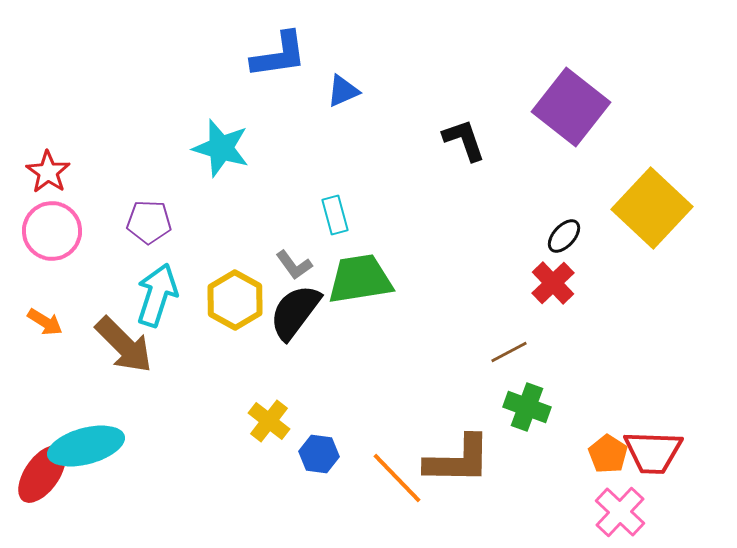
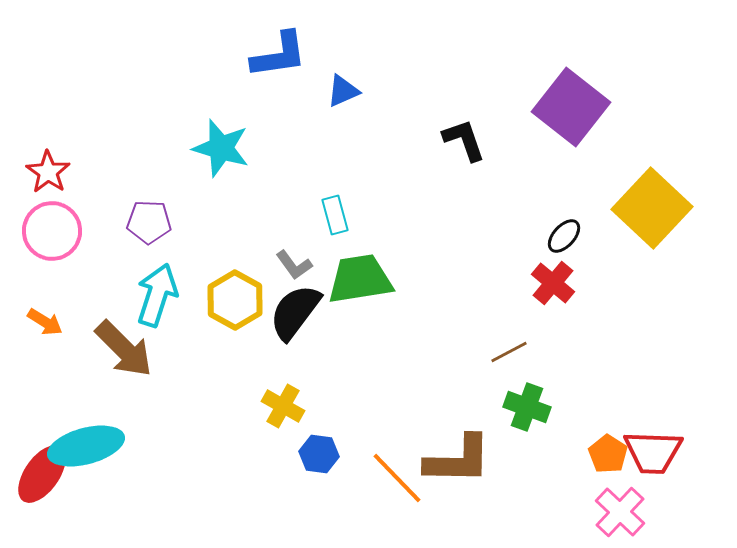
red cross: rotated 6 degrees counterclockwise
brown arrow: moved 4 px down
yellow cross: moved 14 px right, 15 px up; rotated 9 degrees counterclockwise
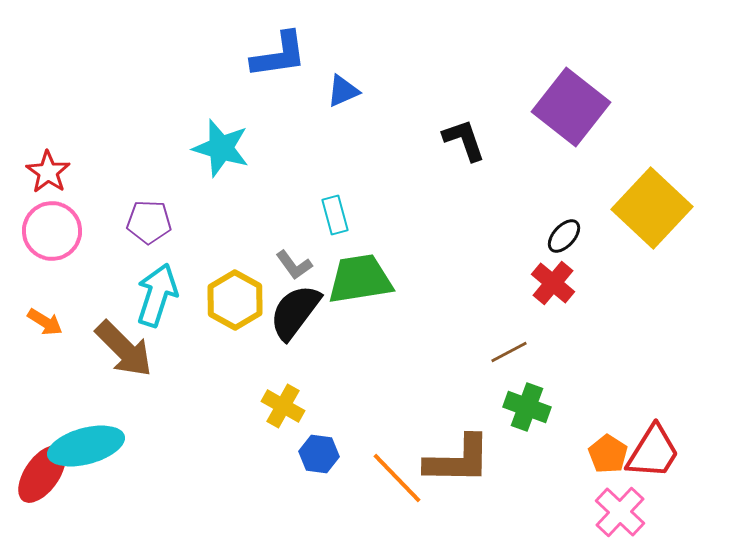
red trapezoid: rotated 60 degrees counterclockwise
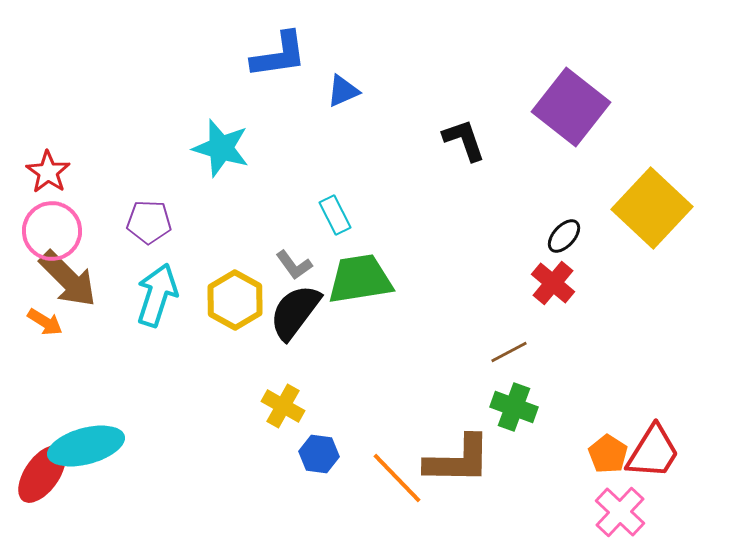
cyan rectangle: rotated 12 degrees counterclockwise
brown arrow: moved 56 px left, 70 px up
green cross: moved 13 px left
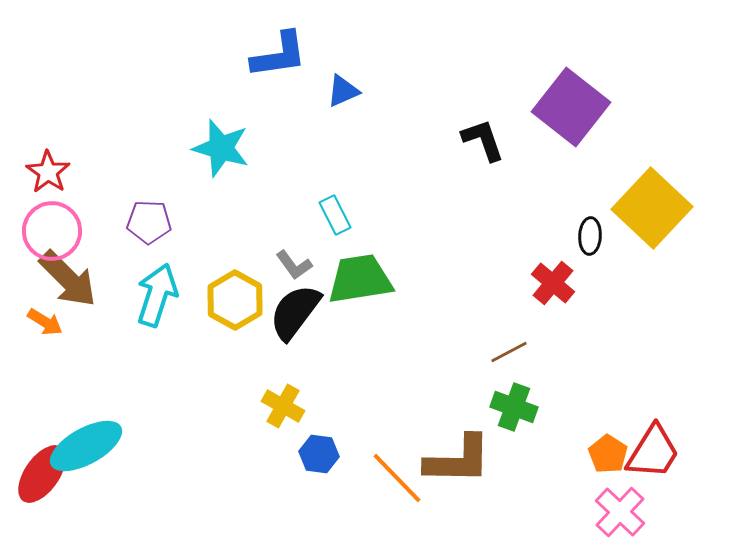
black L-shape: moved 19 px right
black ellipse: moved 26 px right; rotated 39 degrees counterclockwise
cyan ellipse: rotated 14 degrees counterclockwise
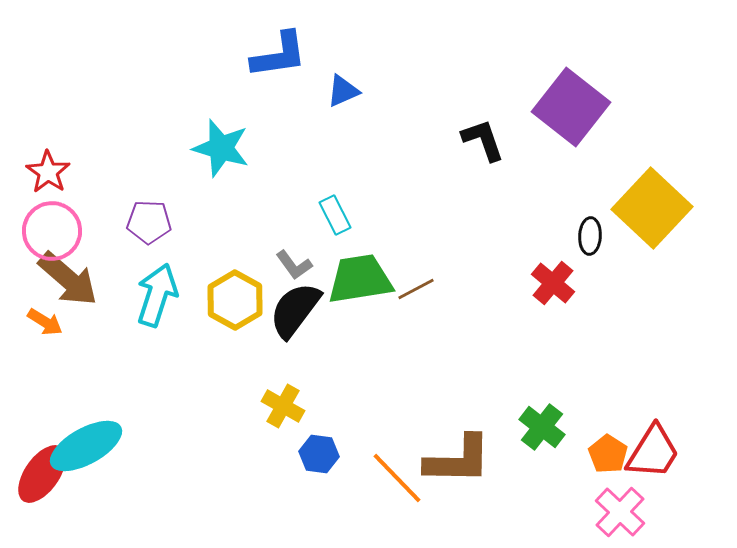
brown arrow: rotated 4 degrees counterclockwise
black semicircle: moved 2 px up
brown line: moved 93 px left, 63 px up
green cross: moved 28 px right, 20 px down; rotated 18 degrees clockwise
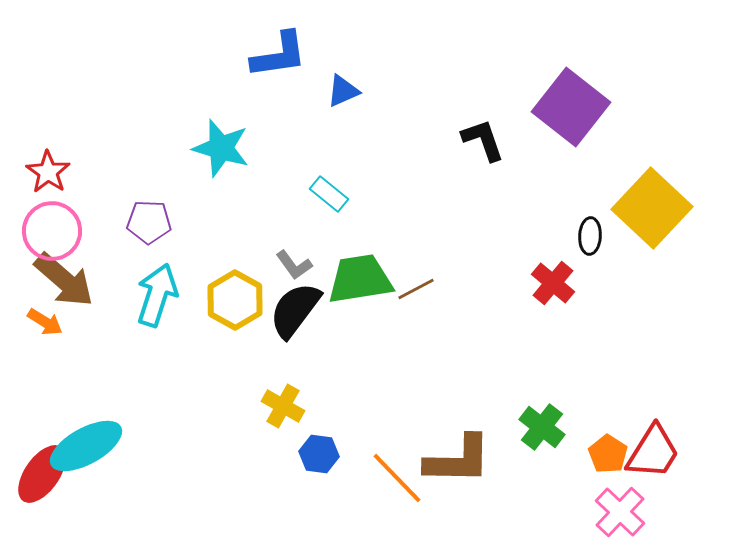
cyan rectangle: moved 6 px left, 21 px up; rotated 24 degrees counterclockwise
brown arrow: moved 4 px left, 1 px down
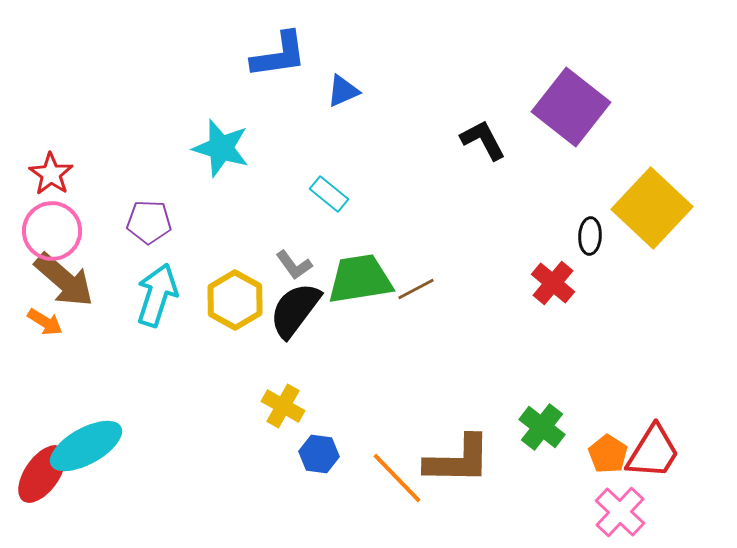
black L-shape: rotated 9 degrees counterclockwise
red star: moved 3 px right, 2 px down
